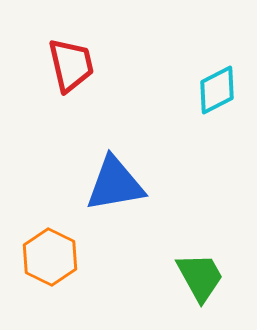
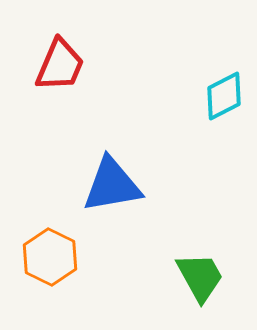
red trapezoid: moved 11 px left; rotated 36 degrees clockwise
cyan diamond: moved 7 px right, 6 px down
blue triangle: moved 3 px left, 1 px down
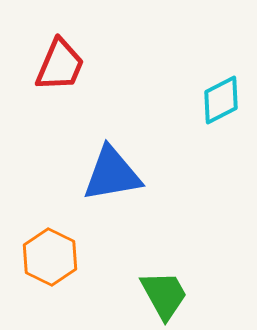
cyan diamond: moved 3 px left, 4 px down
blue triangle: moved 11 px up
green trapezoid: moved 36 px left, 18 px down
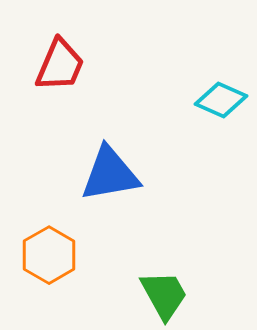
cyan diamond: rotated 51 degrees clockwise
blue triangle: moved 2 px left
orange hexagon: moved 1 px left, 2 px up; rotated 4 degrees clockwise
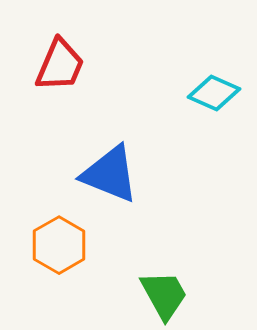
cyan diamond: moved 7 px left, 7 px up
blue triangle: rotated 32 degrees clockwise
orange hexagon: moved 10 px right, 10 px up
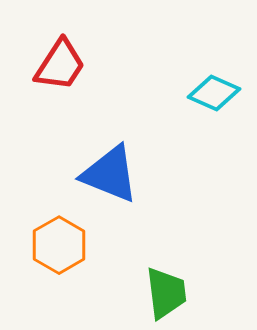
red trapezoid: rotated 10 degrees clockwise
green trapezoid: moved 2 px right, 2 px up; rotated 22 degrees clockwise
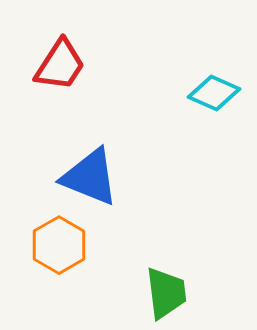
blue triangle: moved 20 px left, 3 px down
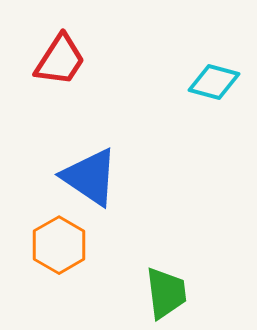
red trapezoid: moved 5 px up
cyan diamond: moved 11 px up; rotated 9 degrees counterclockwise
blue triangle: rotated 12 degrees clockwise
